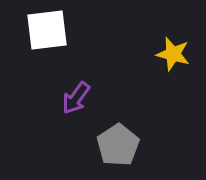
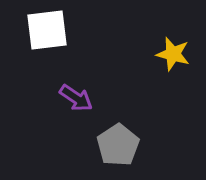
purple arrow: rotated 92 degrees counterclockwise
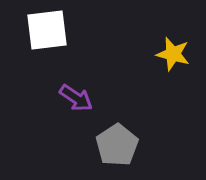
gray pentagon: moved 1 px left
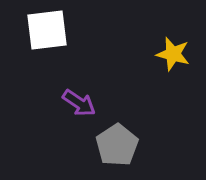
purple arrow: moved 3 px right, 5 px down
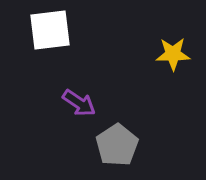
white square: moved 3 px right
yellow star: rotated 16 degrees counterclockwise
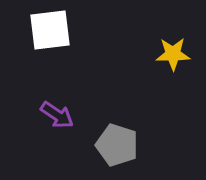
purple arrow: moved 22 px left, 12 px down
gray pentagon: rotated 21 degrees counterclockwise
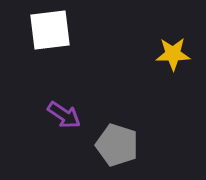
purple arrow: moved 7 px right
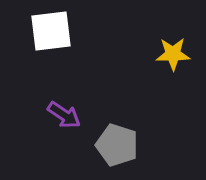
white square: moved 1 px right, 1 px down
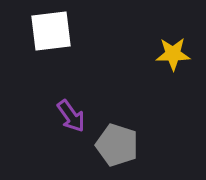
purple arrow: moved 7 px right, 1 px down; rotated 20 degrees clockwise
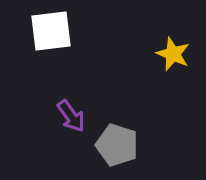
yellow star: rotated 24 degrees clockwise
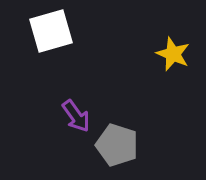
white square: rotated 9 degrees counterclockwise
purple arrow: moved 5 px right
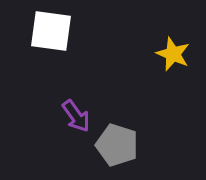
white square: rotated 24 degrees clockwise
